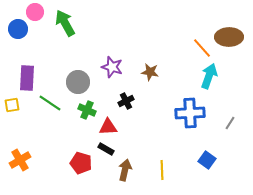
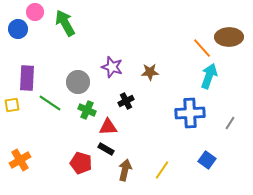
brown star: rotated 12 degrees counterclockwise
yellow line: rotated 36 degrees clockwise
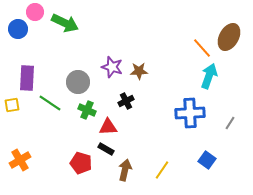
green arrow: rotated 144 degrees clockwise
brown ellipse: rotated 60 degrees counterclockwise
brown star: moved 11 px left, 1 px up
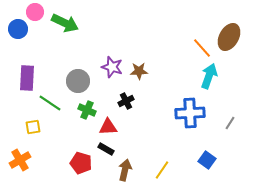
gray circle: moved 1 px up
yellow square: moved 21 px right, 22 px down
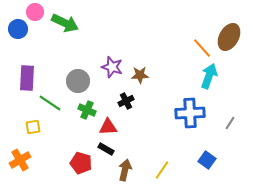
brown star: moved 1 px right, 4 px down
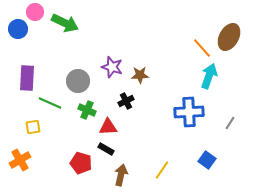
green line: rotated 10 degrees counterclockwise
blue cross: moved 1 px left, 1 px up
brown arrow: moved 4 px left, 5 px down
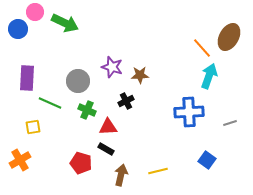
gray line: rotated 40 degrees clockwise
yellow line: moved 4 px left, 1 px down; rotated 42 degrees clockwise
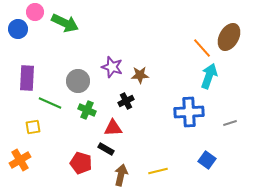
red triangle: moved 5 px right, 1 px down
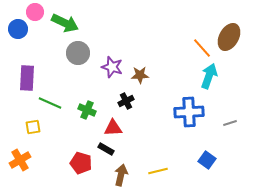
gray circle: moved 28 px up
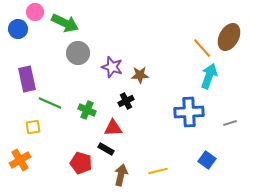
purple rectangle: moved 1 px down; rotated 15 degrees counterclockwise
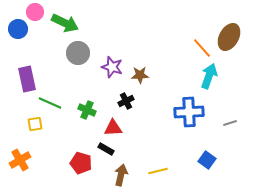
yellow square: moved 2 px right, 3 px up
